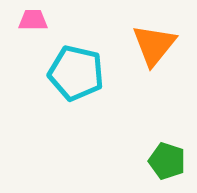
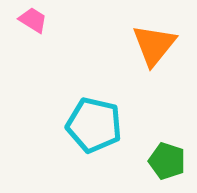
pink trapezoid: rotated 32 degrees clockwise
cyan pentagon: moved 18 px right, 52 px down
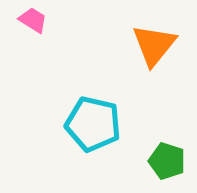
cyan pentagon: moved 1 px left, 1 px up
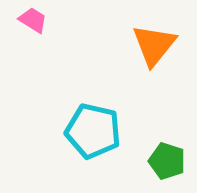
cyan pentagon: moved 7 px down
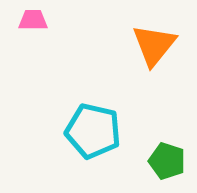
pink trapezoid: rotated 32 degrees counterclockwise
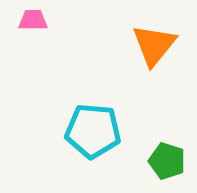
cyan pentagon: rotated 8 degrees counterclockwise
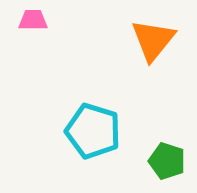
orange triangle: moved 1 px left, 5 px up
cyan pentagon: rotated 12 degrees clockwise
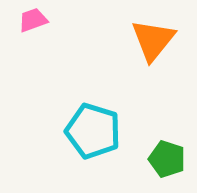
pink trapezoid: rotated 20 degrees counterclockwise
green pentagon: moved 2 px up
